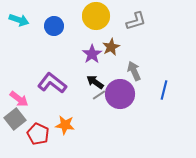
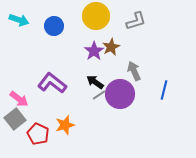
purple star: moved 2 px right, 3 px up
orange star: rotated 24 degrees counterclockwise
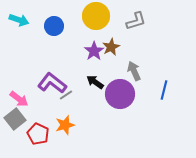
gray line: moved 33 px left
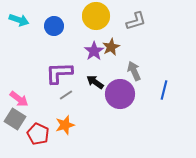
purple L-shape: moved 7 px right, 10 px up; rotated 40 degrees counterclockwise
gray square: rotated 20 degrees counterclockwise
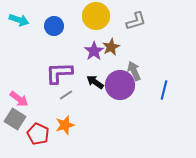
purple circle: moved 9 px up
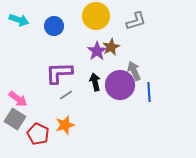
purple star: moved 3 px right
black arrow: rotated 42 degrees clockwise
blue line: moved 15 px left, 2 px down; rotated 18 degrees counterclockwise
pink arrow: moved 1 px left
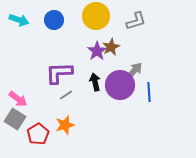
blue circle: moved 6 px up
gray arrow: rotated 66 degrees clockwise
red pentagon: rotated 15 degrees clockwise
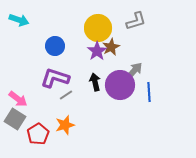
yellow circle: moved 2 px right, 12 px down
blue circle: moved 1 px right, 26 px down
purple L-shape: moved 4 px left, 5 px down; rotated 20 degrees clockwise
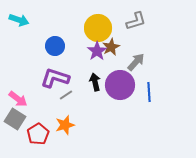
gray arrow: moved 2 px right, 9 px up
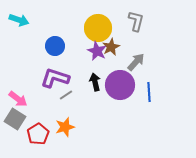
gray L-shape: rotated 60 degrees counterclockwise
purple star: rotated 12 degrees counterclockwise
orange star: moved 2 px down
